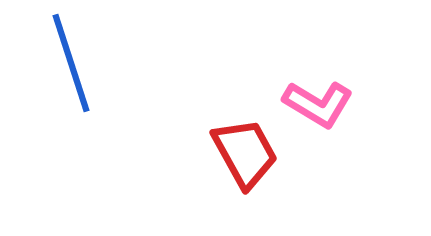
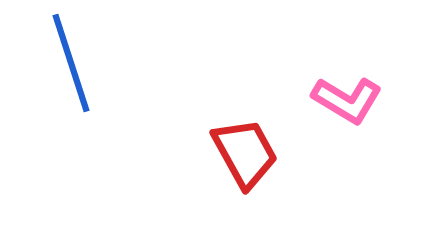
pink L-shape: moved 29 px right, 4 px up
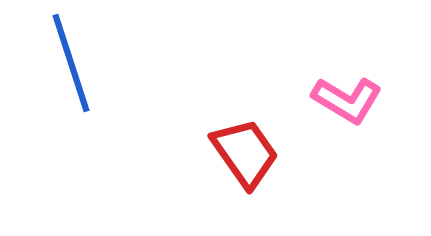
red trapezoid: rotated 6 degrees counterclockwise
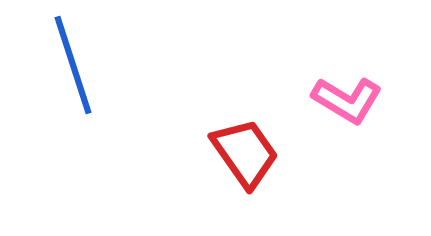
blue line: moved 2 px right, 2 px down
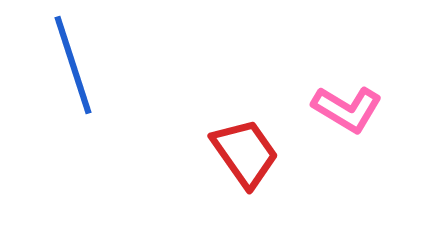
pink L-shape: moved 9 px down
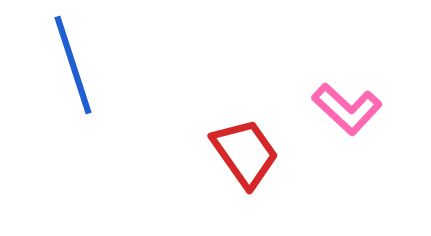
pink L-shape: rotated 12 degrees clockwise
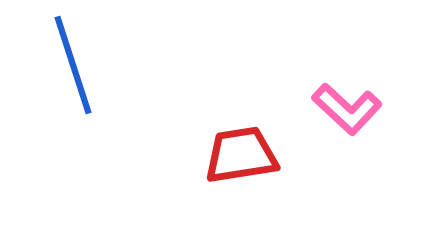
red trapezoid: moved 4 px left, 2 px down; rotated 64 degrees counterclockwise
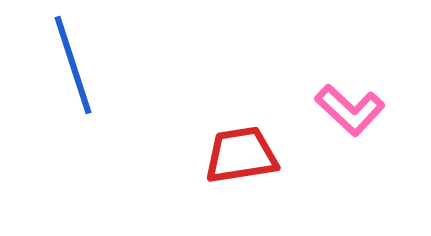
pink L-shape: moved 3 px right, 1 px down
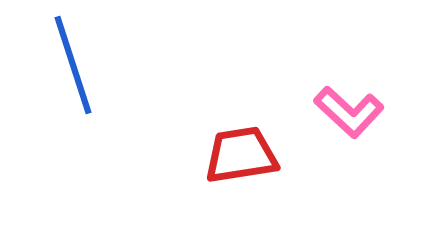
pink L-shape: moved 1 px left, 2 px down
